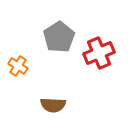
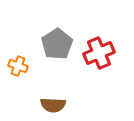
gray pentagon: moved 2 px left, 7 px down
orange cross: rotated 12 degrees counterclockwise
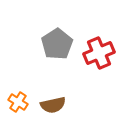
orange cross: moved 36 px down; rotated 12 degrees clockwise
brown semicircle: rotated 15 degrees counterclockwise
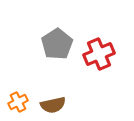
red cross: moved 1 px down
orange cross: rotated 30 degrees clockwise
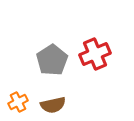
gray pentagon: moved 5 px left, 16 px down
red cross: moved 4 px left
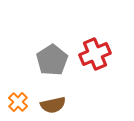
orange cross: rotated 18 degrees counterclockwise
